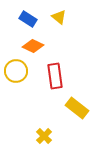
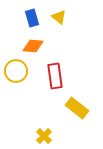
blue rectangle: moved 4 px right, 1 px up; rotated 42 degrees clockwise
orange diamond: rotated 20 degrees counterclockwise
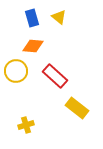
red rectangle: rotated 40 degrees counterclockwise
yellow cross: moved 18 px left, 11 px up; rotated 28 degrees clockwise
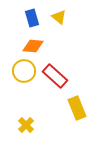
yellow circle: moved 8 px right
yellow rectangle: rotated 30 degrees clockwise
yellow cross: rotated 28 degrees counterclockwise
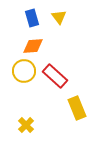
yellow triangle: rotated 14 degrees clockwise
orange diamond: rotated 10 degrees counterclockwise
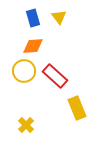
blue rectangle: moved 1 px right
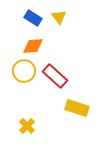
blue rectangle: rotated 42 degrees counterclockwise
yellow rectangle: rotated 50 degrees counterclockwise
yellow cross: moved 1 px right, 1 px down
